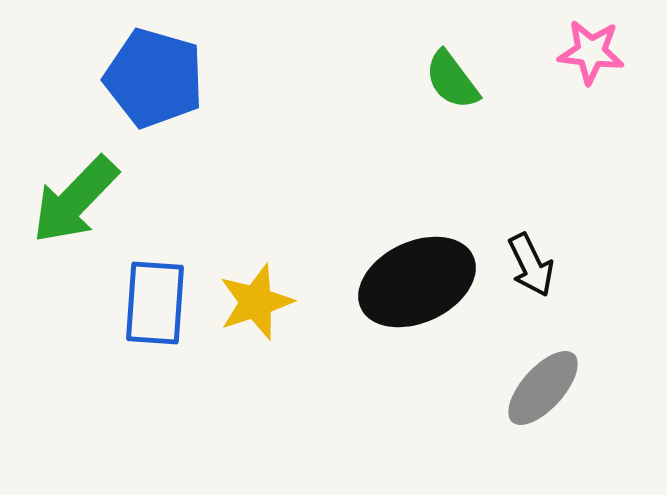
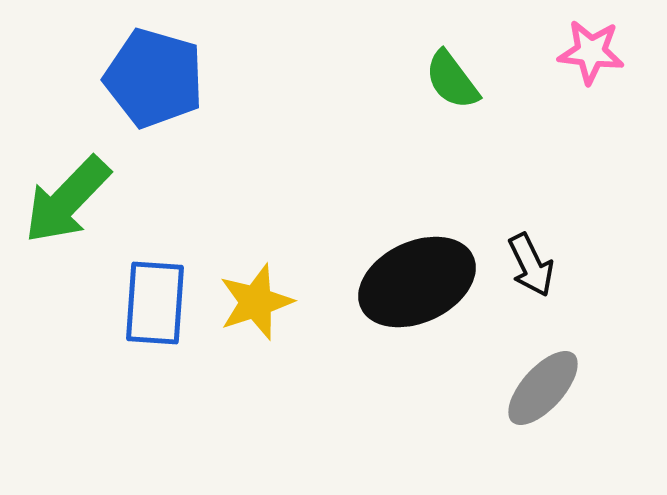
green arrow: moved 8 px left
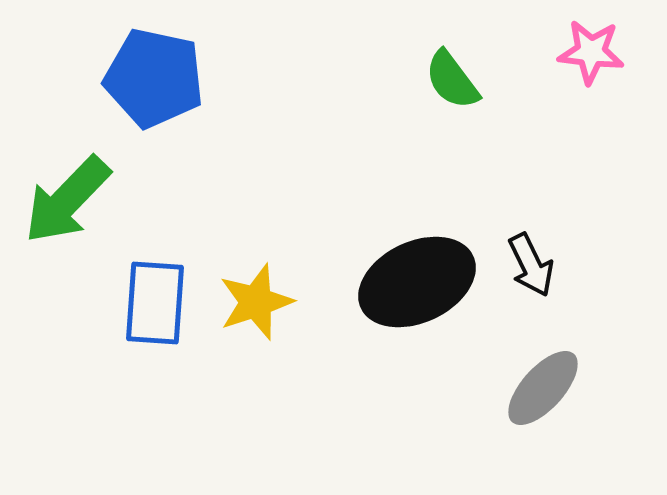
blue pentagon: rotated 4 degrees counterclockwise
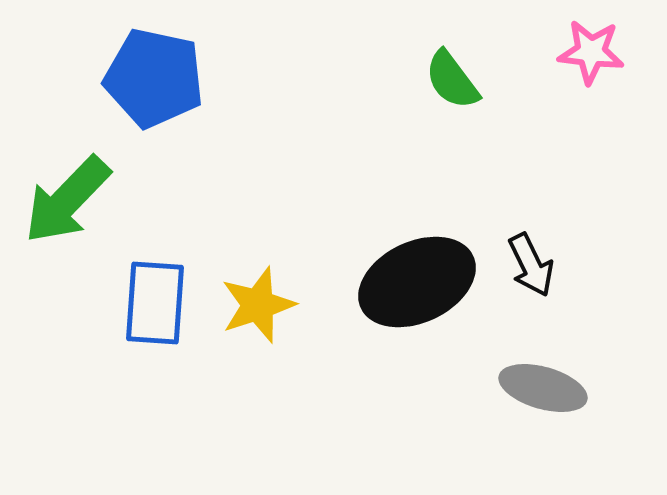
yellow star: moved 2 px right, 3 px down
gray ellipse: rotated 64 degrees clockwise
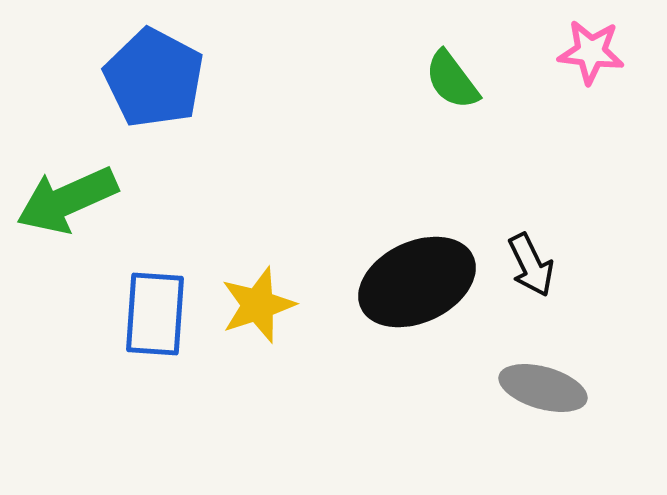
blue pentagon: rotated 16 degrees clockwise
green arrow: rotated 22 degrees clockwise
blue rectangle: moved 11 px down
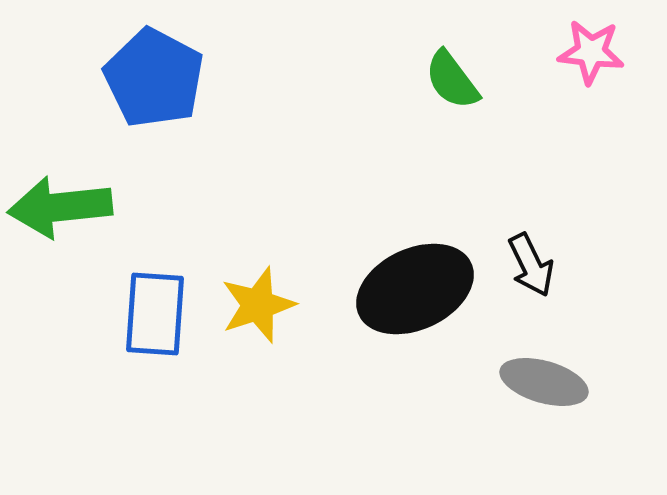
green arrow: moved 7 px left, 7 px down; rotated 18 degrees clockwise
black ellipse: moved 2 px left, 7 px down
gray ellipse: moved 1 px right, 6 px up
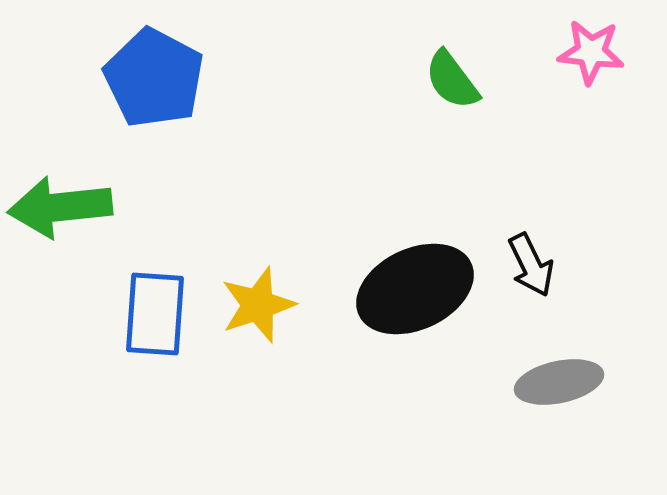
gray ellipse: moved 15 px right; rotated 28 degrees counterclockwise
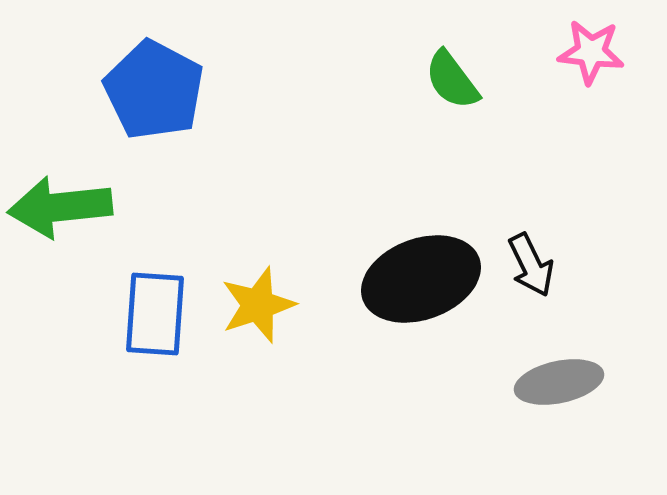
blue pentagon: moved 12 px down
black ellipse: moved 6 px right, 10 px up; rotated 5 degrees clockwise
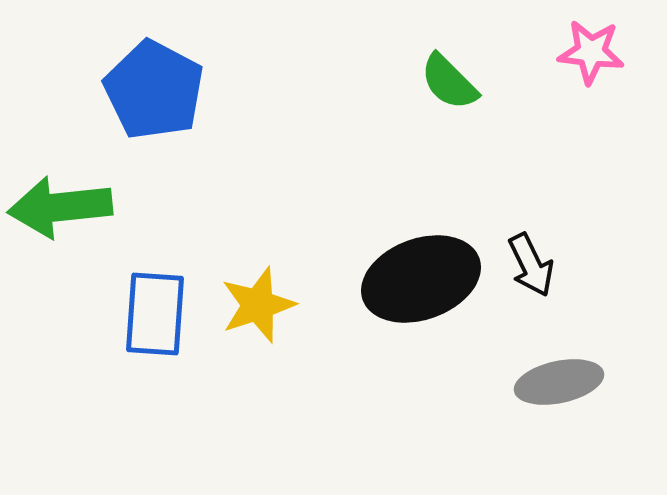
green semicircle: moved 3 px left, 2 px down; rotated 8 degrees counterclockwise
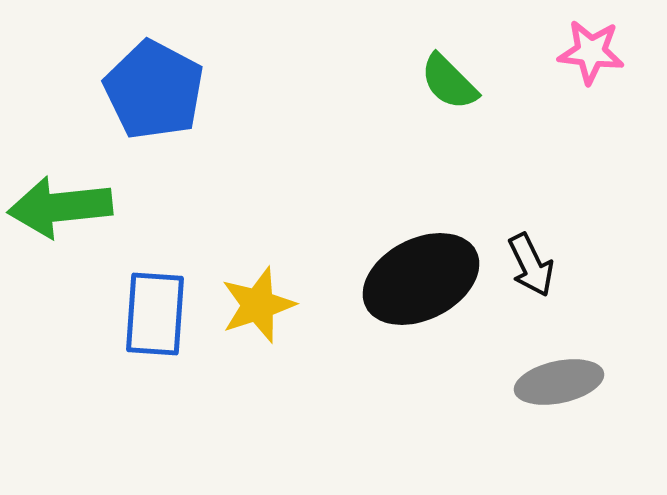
black ellipse: rotated 7 degrees counterclockwise
